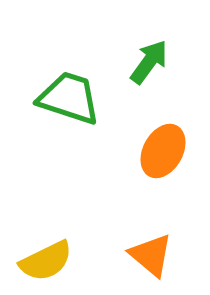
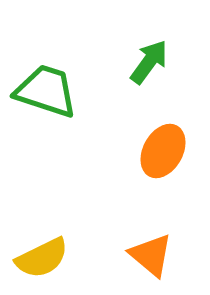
green trapezoid: moved 23 px left, 7 px up
yellow semicircle: moved 4 px left, 3 px up
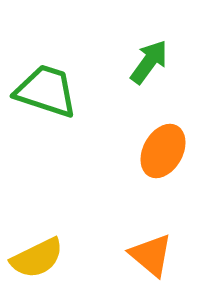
yellow semicircle: moved 5 px left
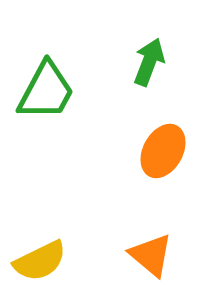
green arrow: rotated 15 degrees counterclockwise
green trapezoid: rotated 100 degrees clockwise
yellow semicircle: moved 3 px right, 3 px down
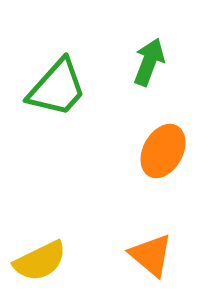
green trapezoid: moved 11 px right, 3 px up; rotated 14 degrees clockwise
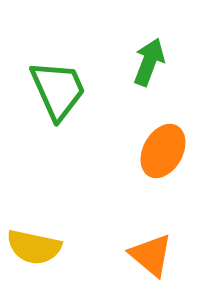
green trapezoid: moved 1 px right, 2 px down; rotated 66 degrees counterclockwise
yellow semicircle: moved 6 px left, 14 px up; rotated 38 degrees clockwise
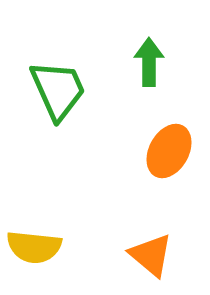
green arrow: rotated 21 degrees counterclockwise
orange ellipse: moved 6 px right
yellow semicircle: rotated 6 degrees counterclockwise
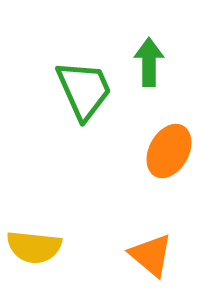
green trapezoid: moved 26 px right
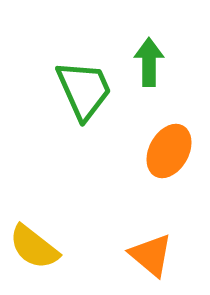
yellow semicircle: rotated 32 degrees clockwise
